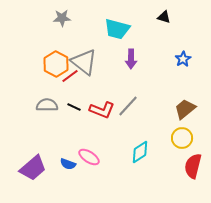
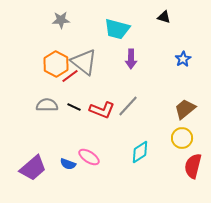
gray star: moved 1 px left, 2 px down
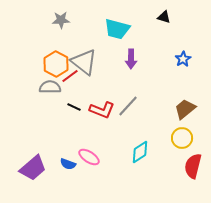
gray semicircle: moved 3 px right, 18 px up
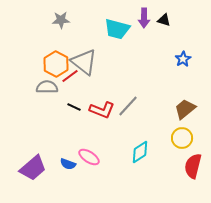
black triangle: moved 3 px down
purple arrow: moved 13 px right, 41 px up
gray semicircle: moved 3 px left
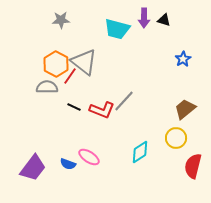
red line: rotated 18 degrees counterclockwise
gray line: moved 4 px left, 5 px up
yellow circle: moved 6 px left
purple trapezoid: rotated 12 degrees counterclockwise
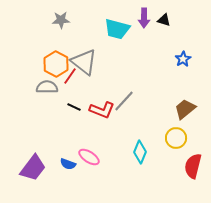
cyan diamond: rotated 35 degrees counterclockwise
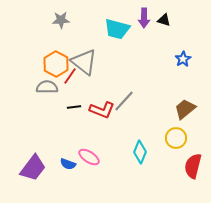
black line: rotated 32 degrees counterclockwise
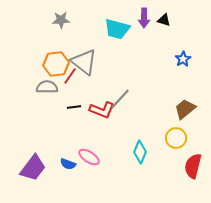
orange hexagon: rotated 25 degrees clockwise
gray line: moved 4 px left, 2 px up
